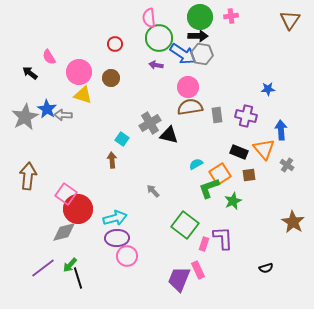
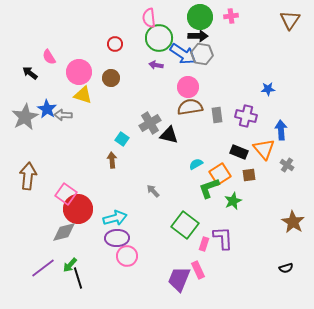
black semicircle at (266, 268): moved 20 px right
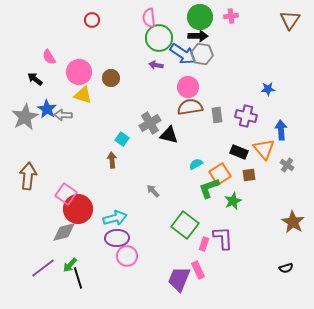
red circle at (115, 44): moved 23 px left, 24 px up
black arrow at (30, 73): moved 5 px right, 6 px down
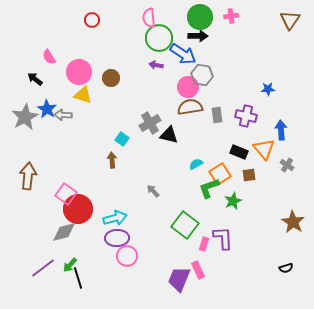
gray hexagon at (202, 54): moved 21 px down
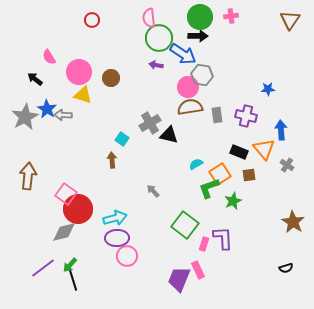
black line at (78, 278): moved 5 px left, 2 px down
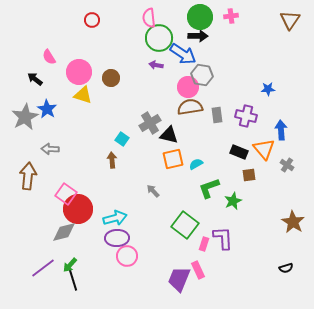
gray arrow at (63, 115): moved 13 px left, 34 px down
orange square at (220, 174): moved 47 px left, 15 px up; rotated 20 degrees clockwise
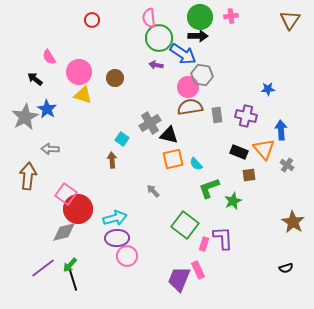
brown circle at (111, 78): moved 4 px right
cyan semicircle at (196, 164): rotated 104 degrees counterclockwise
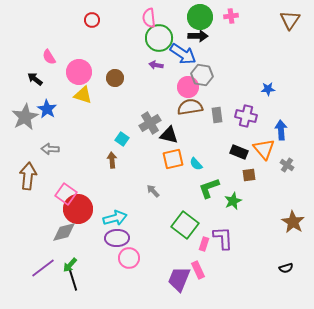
pink circle at (127, 256): moved 2 px right, 2 px down
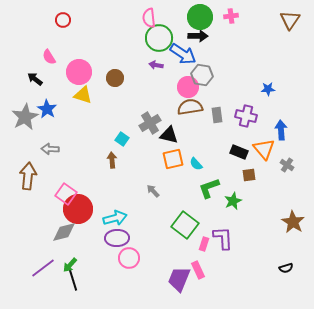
red circle at (92, 20): moved 29 px left
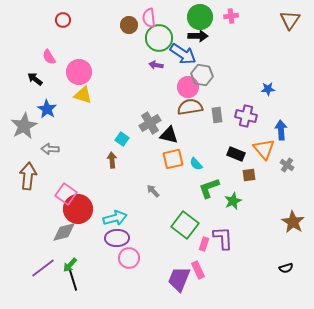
brown circle at (115, 78): moved 14 px right, 53 px up
gray star at (25, 117): moved 1 px left, 9 px down
black rectangle at (239, 152): moved 3 px left, 2 px down
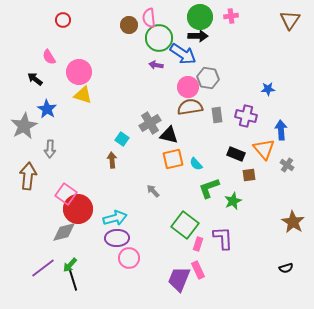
gray hexagon at (202, 75): moved 6 px right, 3 px down
gray arrow at (50, 149): rotated 90 degrees counterclockwise
pink rectangle at (204, 244): moved 6 px left
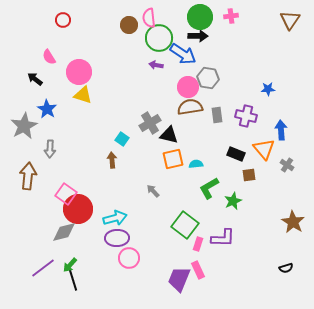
cyan semicircle at (196, 164): rotated 128 degrees clockwise
green L-shape at (209, 188): rotated 10 degrees counterclockwise
purple L-shape at (223, 238): rotated 95 degrees clockwise
